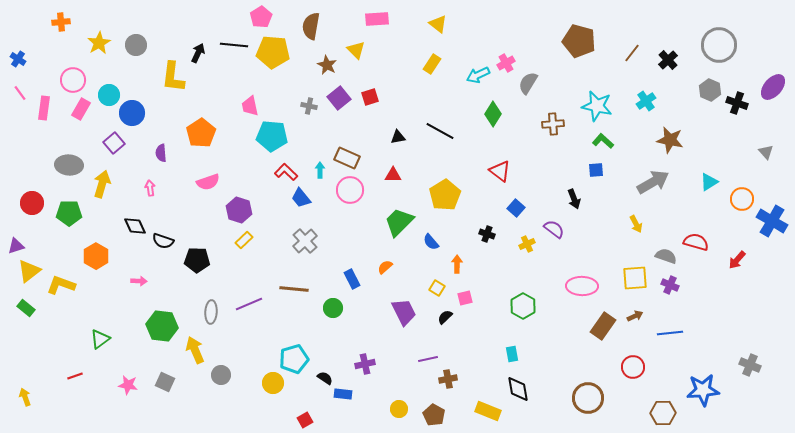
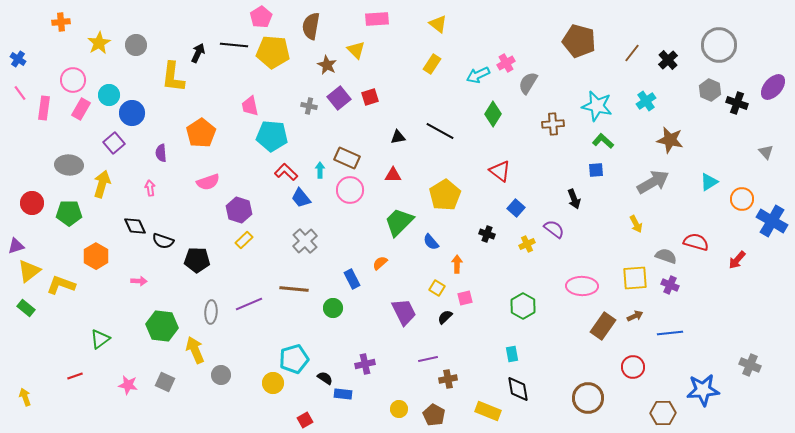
orange semicircle at (385, 267): moved 5 px left, 4 px up
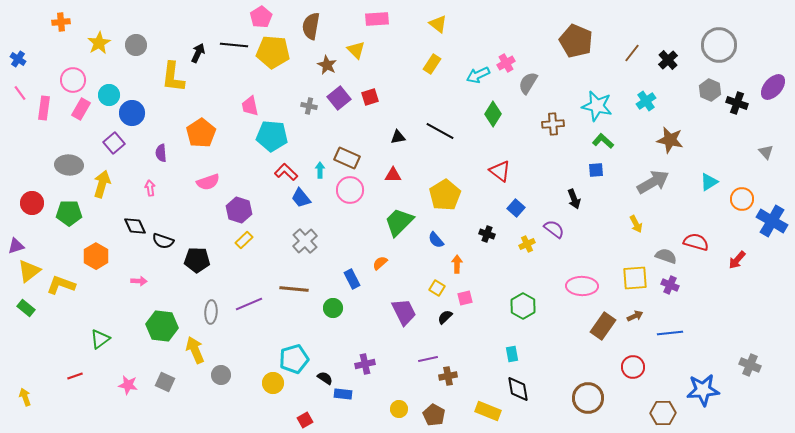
brown pentagon at (579, 41): moved 3 px left; rotated 8 degrees clockwise
blue semicircle at (431, 242): moved 5 px right, 2 px up
brown cross at (448, 379): moved 3 px up
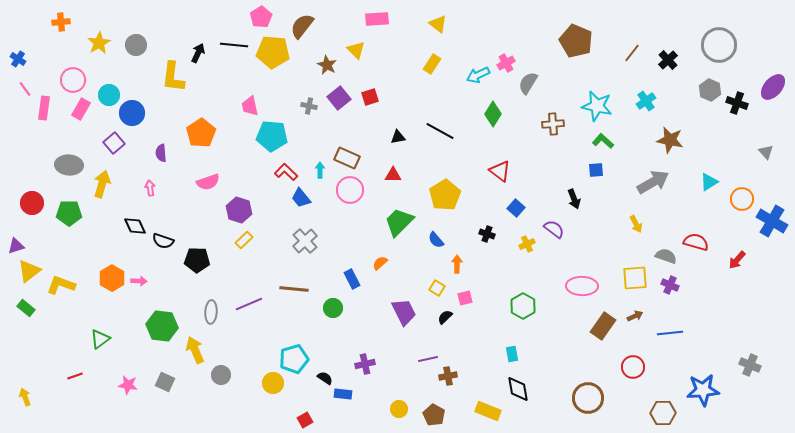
brown semicircle at (311, 26): moved 9 px left; rotated 28 degrees clockwise
pink line at (20, 93): moved 5 px right, 4 px up
orange hexagon at (96, 256): moved 16 px right, 22 px down
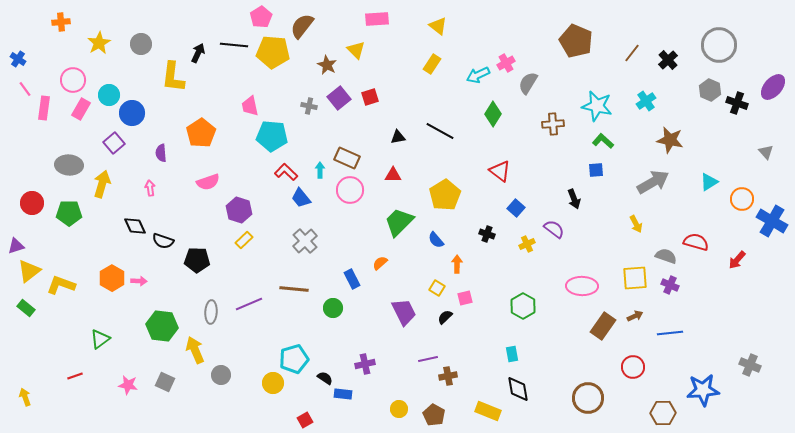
yellow triangle at (438, 24): moved 2 px down
gray circle at (136, 45): moved 5 px right, 1 px up
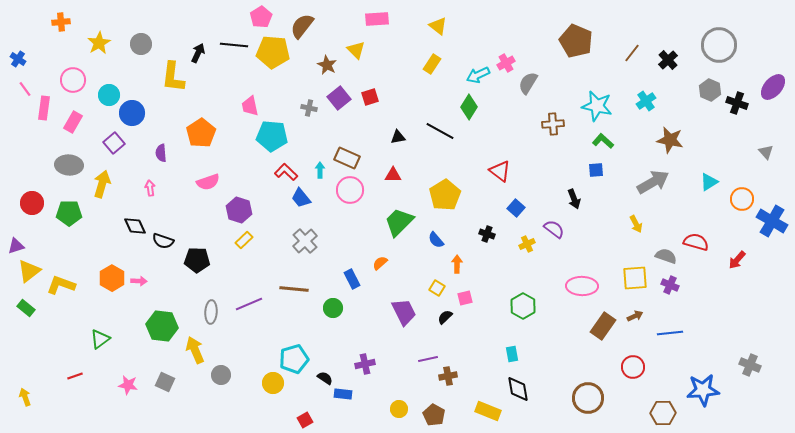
gray cross at (309, 106): moved 2 px down
pink rectangle at (81, 109): moved 8 px left, 13 px down
green diamond at (493, 114): moved 24 px left, 7 px up
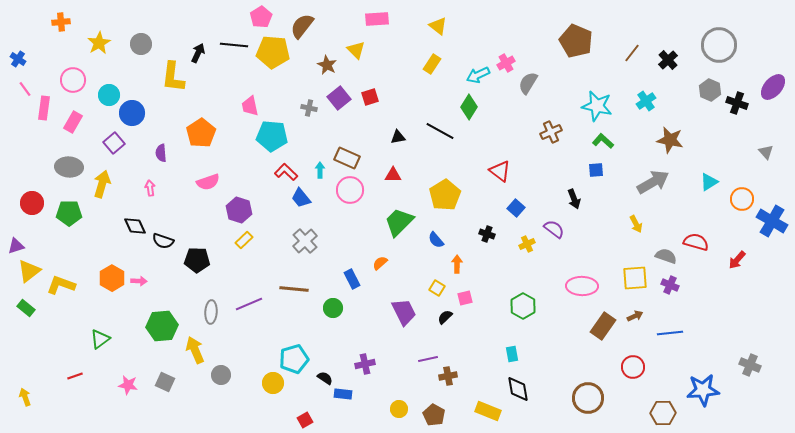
brown cross at (553, 124): moved 2 px left, 8 px down; rotated 20 degrees counterclockwise
gray ellipse at (69, 165): moved 2 px down
green hexagon at (162, 326): rotated 12 degrees counterclockwise
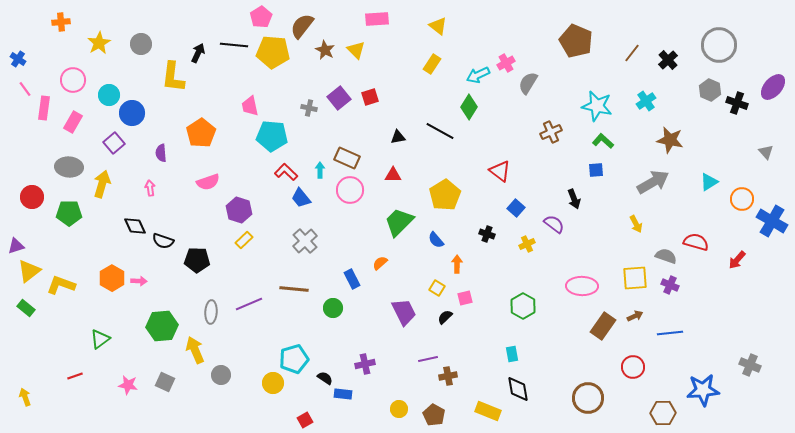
brown star at (327, 65): moved 2 px left, 15 px up
red circle at (32, 203): moved 6 px up
purple semicircle at (554, 229): moved 5 px up
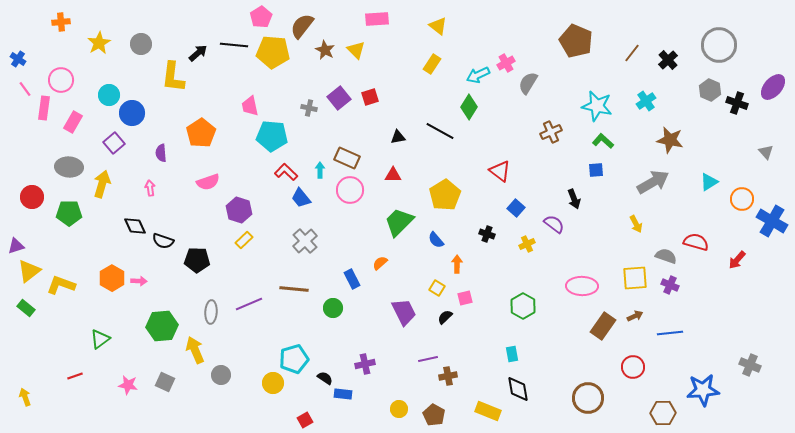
black arrow at (198, 53): rotated 24 degrees clockwise
pink circle at (73, 80): moved 12 px left
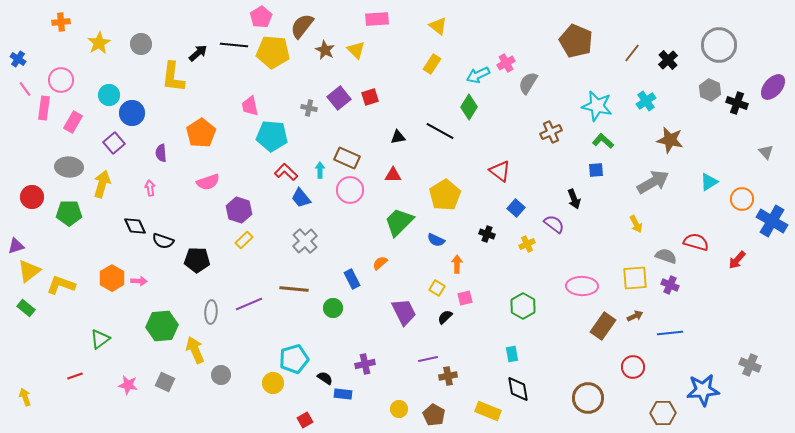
blue semicircle at (436, 240): rotated 24 degrees counterclockwise
